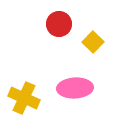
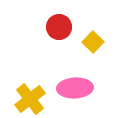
red circle: moved 3 px down
yellow cross: moved 6 px right, 1 px down; rotated 28 degrees clockwise
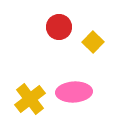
pink ellipse: moved 1 px left, 4 px down
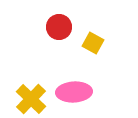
yellow square: moved 1 px down; rotated 15 degrees counterclockwise
yellow cross: moved 1 px right; rotated 8 degrees counterclockwise
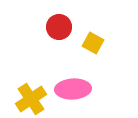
pink ellipse: moved 1 px left, 3 px up
yellow cross: rotated 12 degrees clockwise
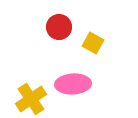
pink ellipse: moved 5 px up
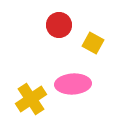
red circle: moved 2 px up
